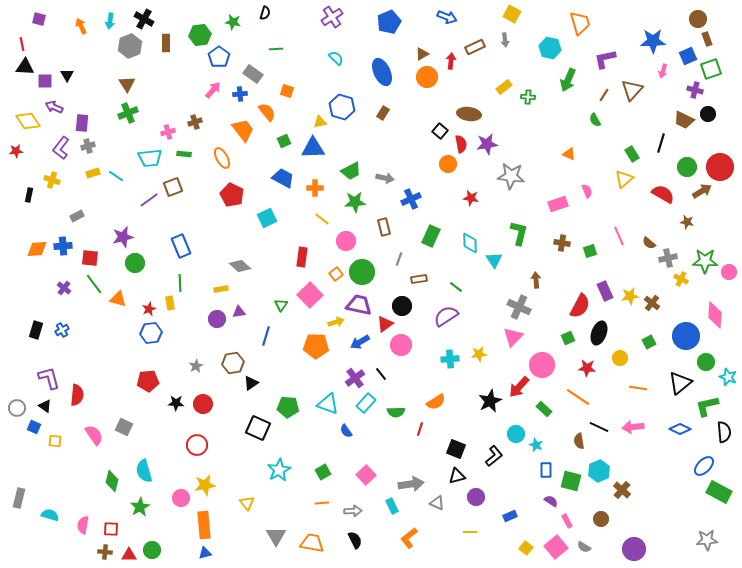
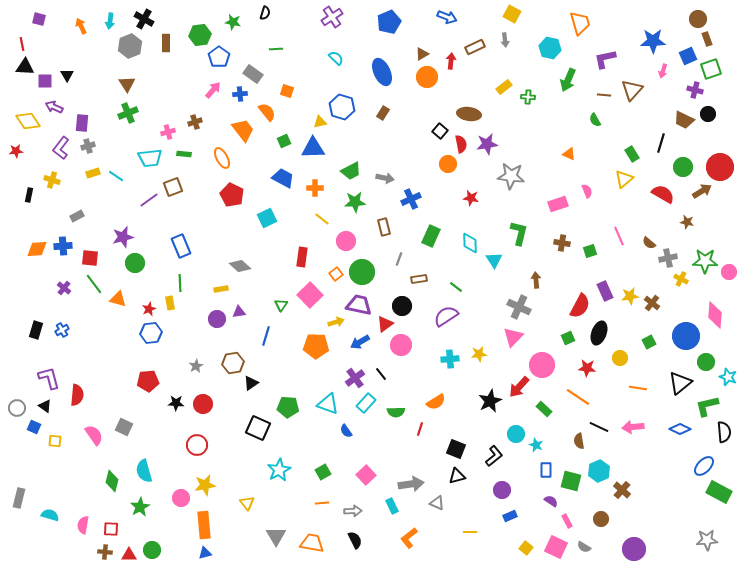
brown line at (604, 95): rotated 64 degrees clockwise
green circle at (687, 167): moved 4 px left
purple circle at (476, 497): moved 26 px right, 7 px up
pink square at (556, 547): rotated 25 degrees counterclockwise
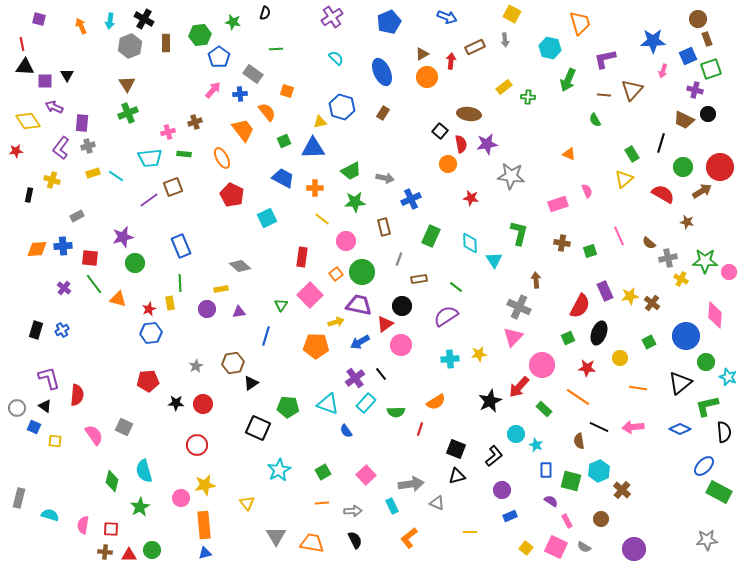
purple circle at (217, 319): moved 10 px left, 10 px up
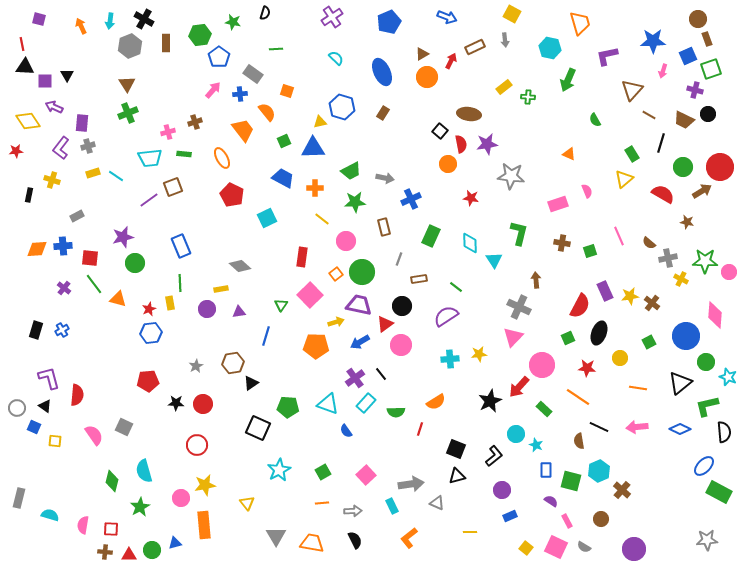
purple L-shape at (605, 59): moved 2 px right, 3 px up
red arrow at (451, 61): rotated 21 degrees clockwise
brown line at (604, 95): moved 45 px right, 20 px down; rotated 24 degrees clockwise
pink arrow at (633, 427): moved 4 px right
blue triangle at (205, 553): moved 30 px left, 10 px up
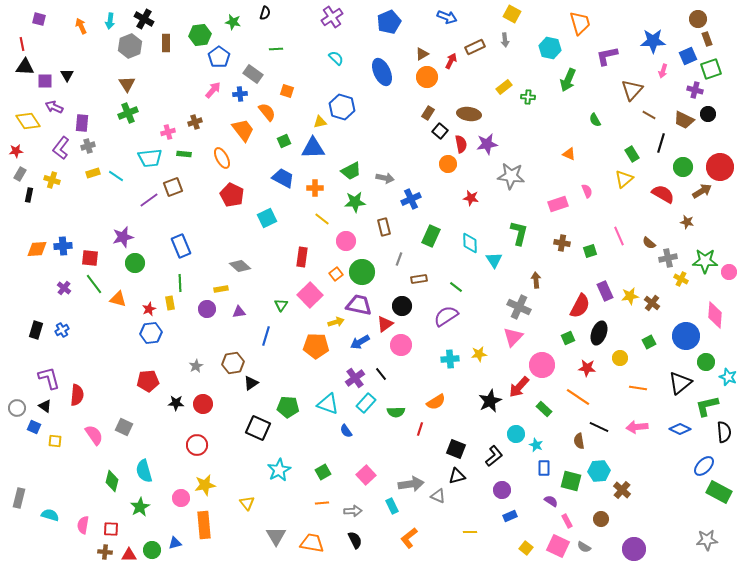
brown rectangle at (383, 113): moved 45 px right
gray rectangle at (77, 216): moved 57 px left, 42 px up; rotated 32 degrees counterclockwise
blue rectangle at (546, 470): moved 2 px left, 2 px up
cyan hexagon at (599, 471): rotated 20 degrees clockwise
gray triangle at (437, 503): moved 1 px right, 7 px up
pink square at (556, 547): moved 2 px right, 1 px up
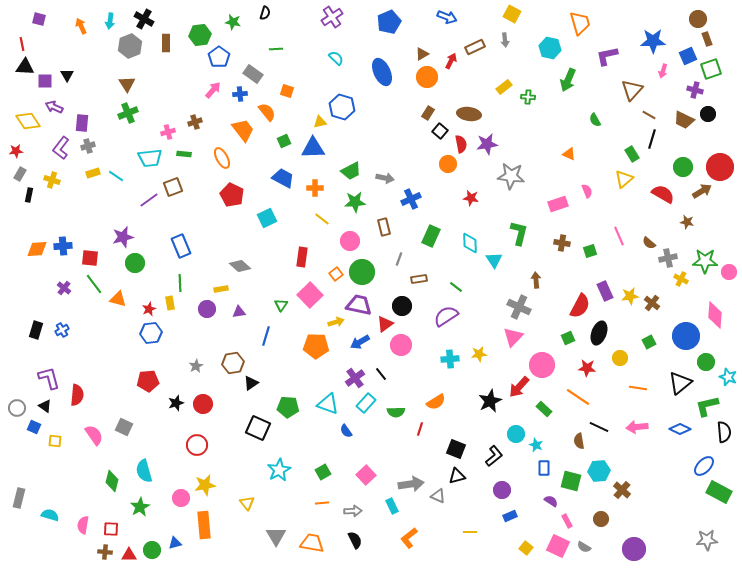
black line at (661, 143): moved 9 px left, 4 px up
pink circle at (346, 241): moved 4 px right
black star at (176, 403): rotated 21 degrees counterclockwise
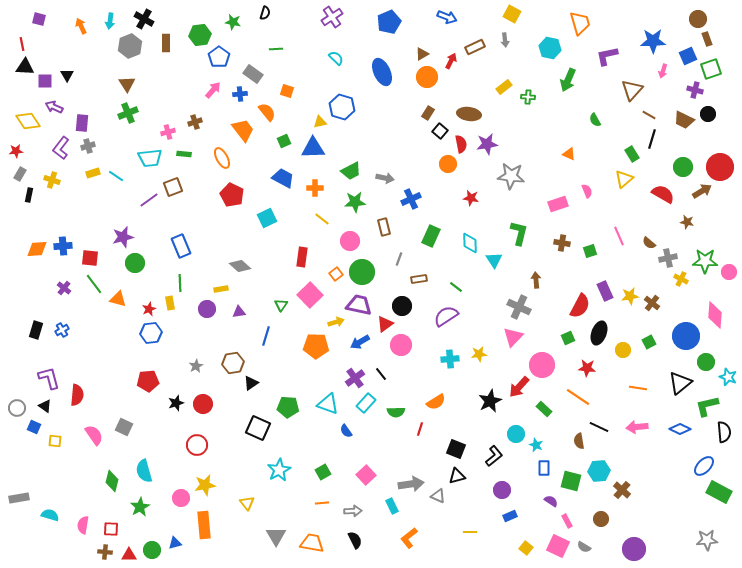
yellow circle at (620, 358): moved 3 px right, 8 px up
gray rectangle at (19, 498): rotated 66 degrees clockwise
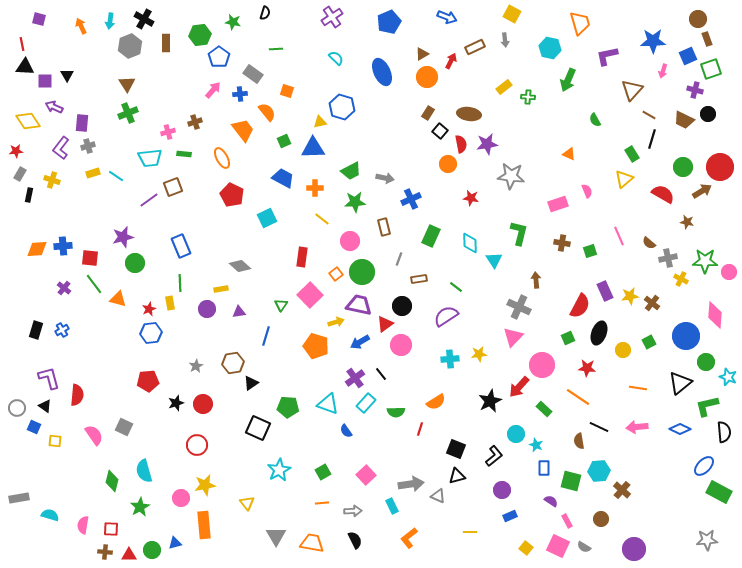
orange pentagon at (316, 346): rotated 15 degrees clockwise
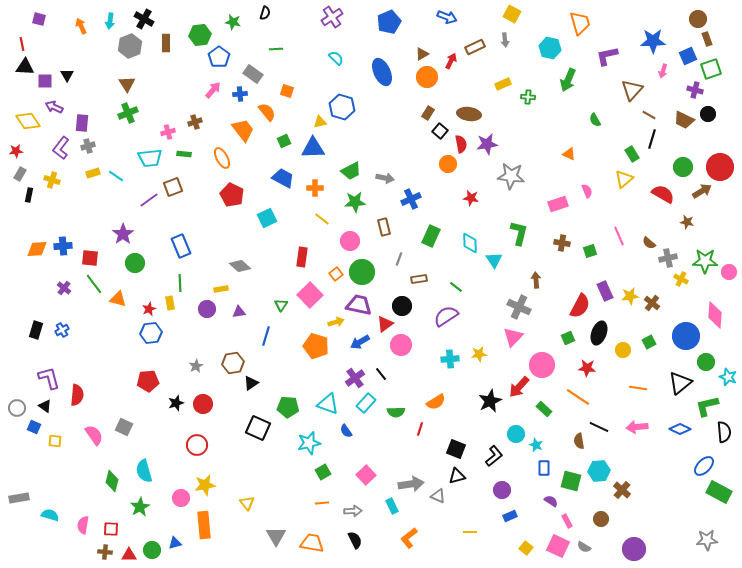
yellow rectangle at (504, 87): moved 1 px left, 3 px up; rotated 14 degrees clockwise
purple star at (123, 237): moved 3 px up; rotated 20 degrees counterclockwise
cyan star at (279, 470): moved 30 px right, 27 px up; rotated 15 degrees clockwise
